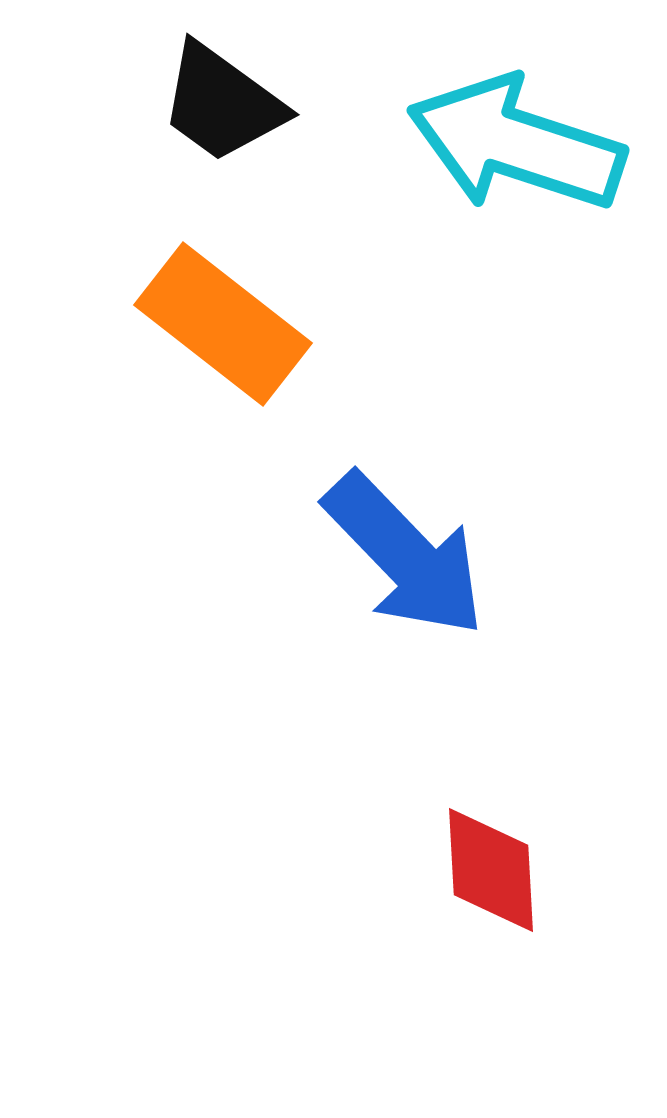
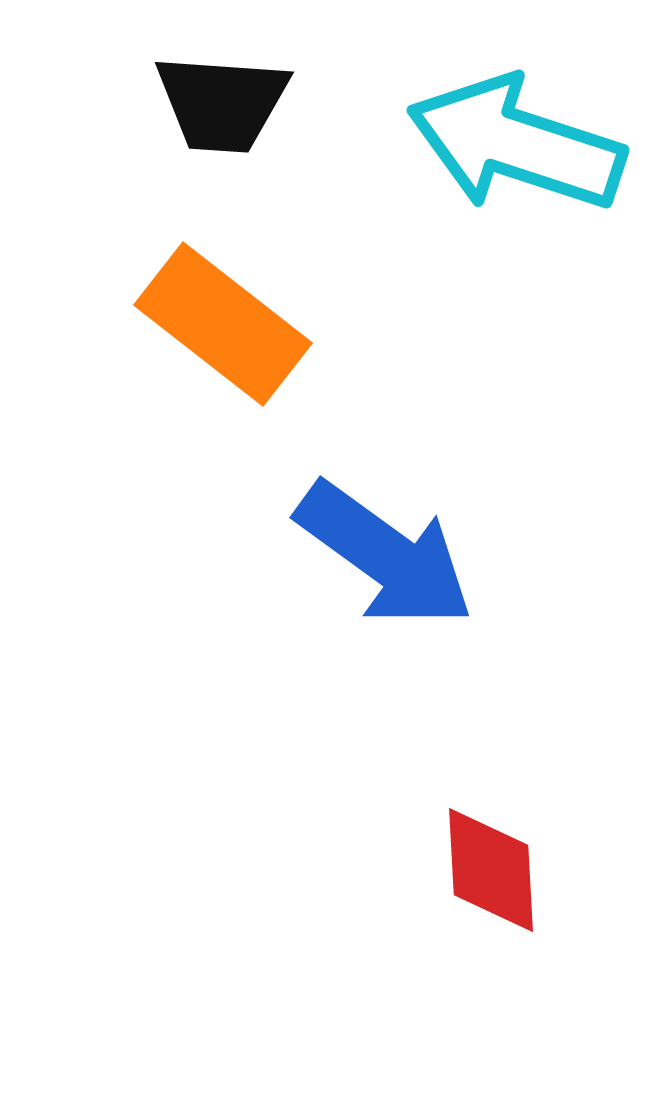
black trapezoid: rotated 32 degrees counterclockwise
blue arrow: moved 20 px left; rotated 10 degrees counterclockwise
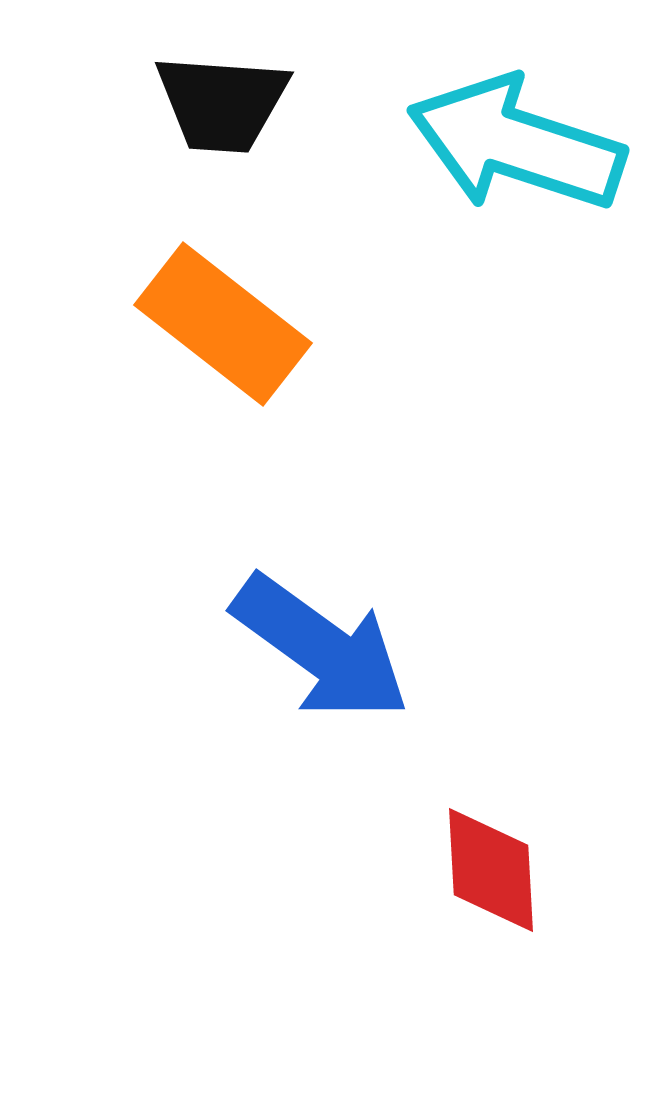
blue arrow: moved 64 px left, 93 px down
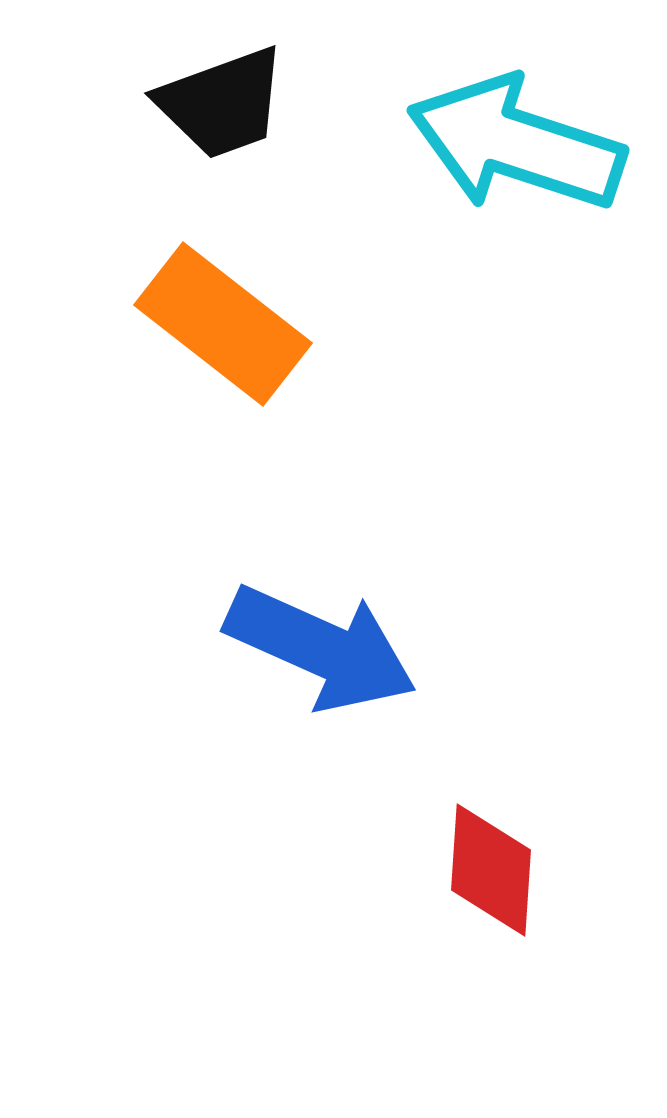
black trapezoid: rotated 24 degrees counterclockwise
blue arrow: rotated 12 degrees counterclockwise
red diamond: rotated 7 degrees clockwise
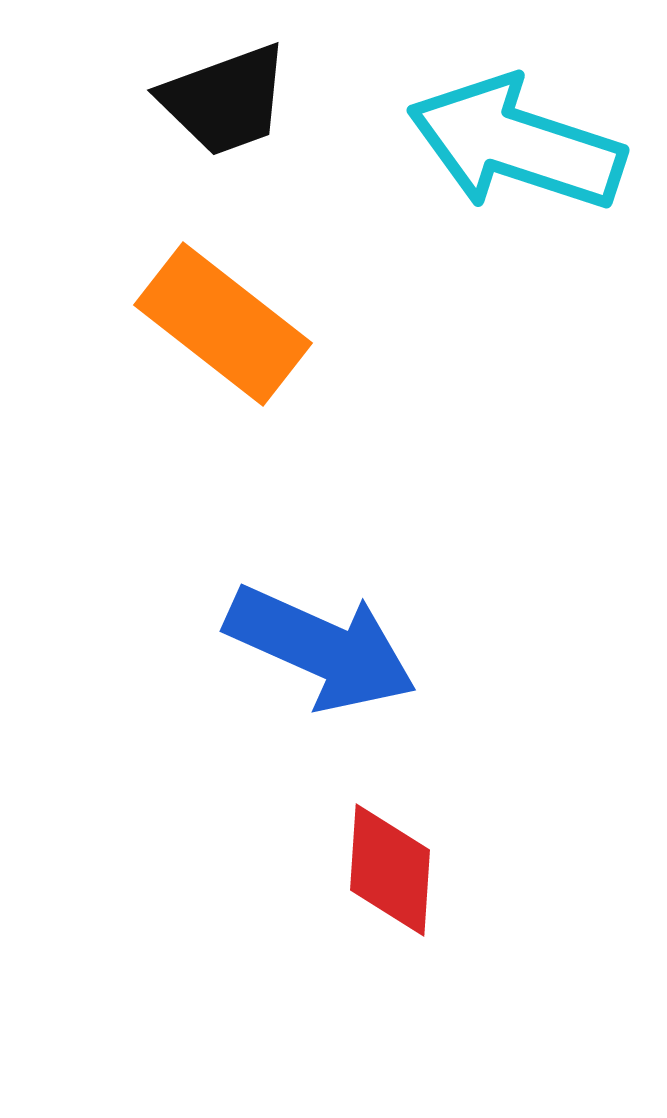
black trapezoid: moved 3 px right, 3 px up
red diamond: moved 101 px left
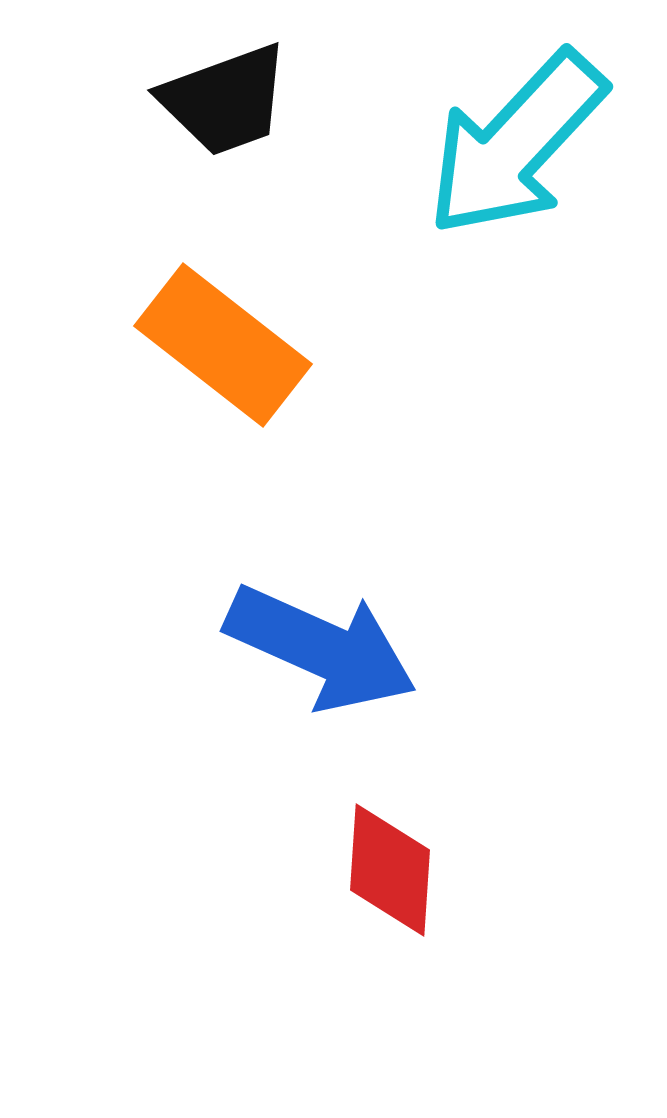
cyan arrow: rotated 65 degrees counterclockwise
orange rectangle: moved 21 px down
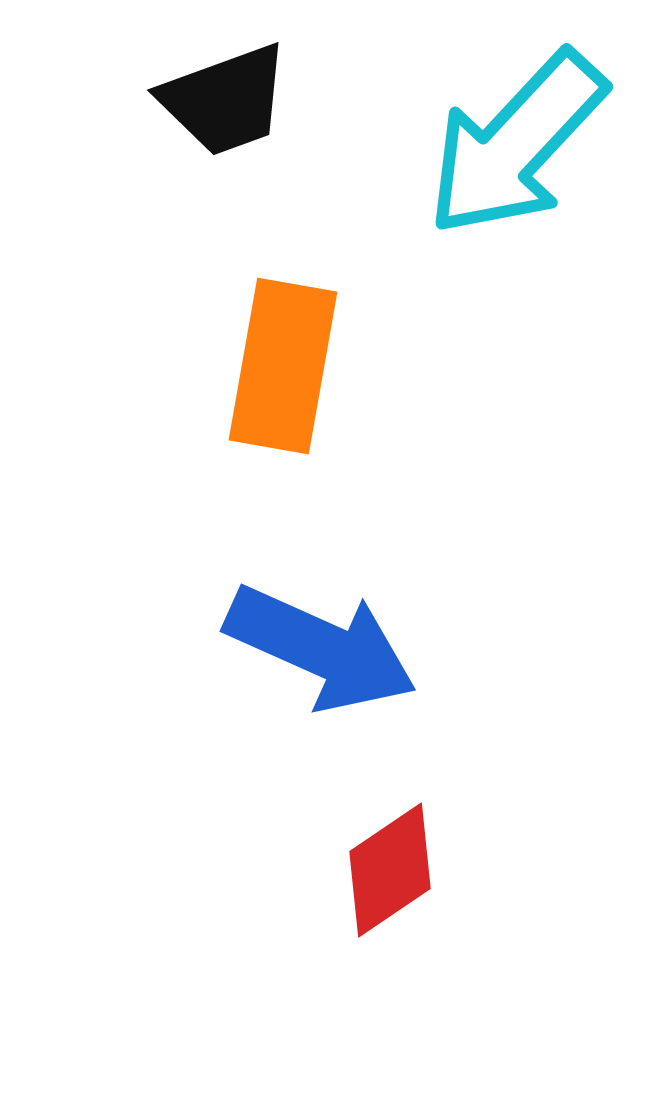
orange rectangle: moved 60 px right, 21 px down; rotated 62 degrees clockwise
red diamond: rotated 52 degrees clockwise
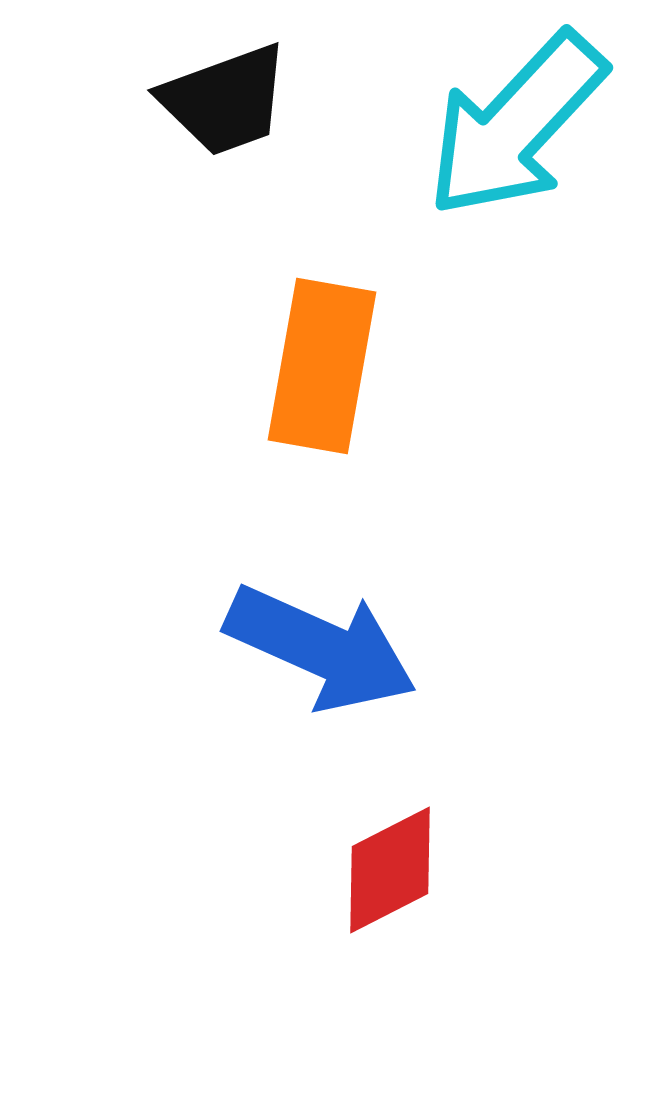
cyan arrow: moved 19 px up
orange rectangle: moved 39 px right
red diamond: rotated 7 degrees clockwise
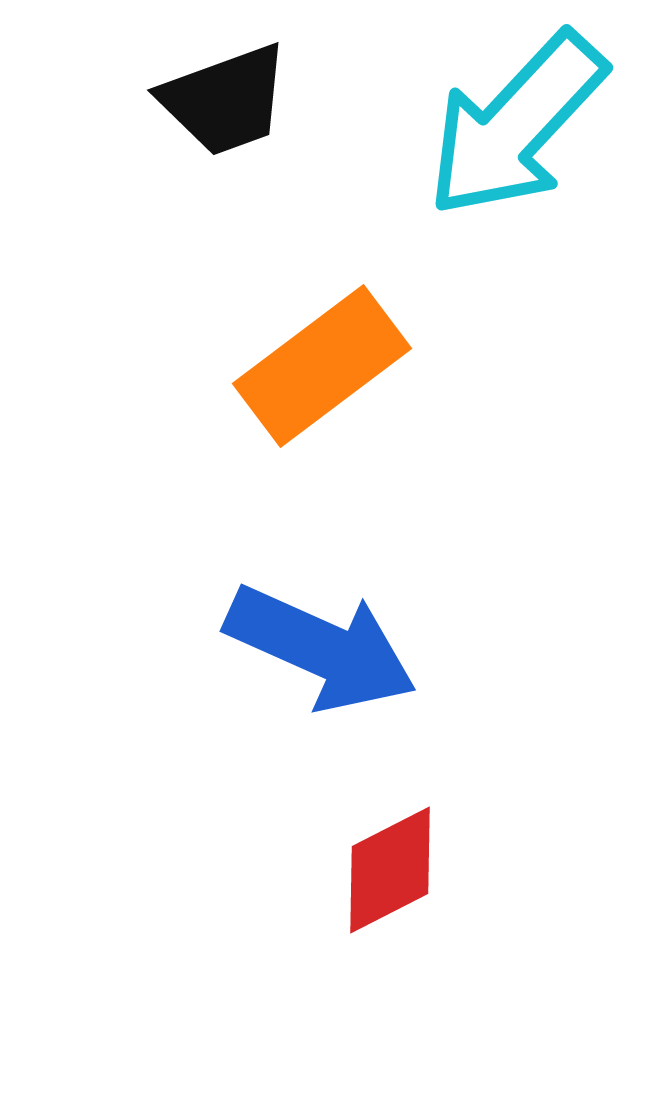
orange rectangle: rotated 43 degrees clockwise
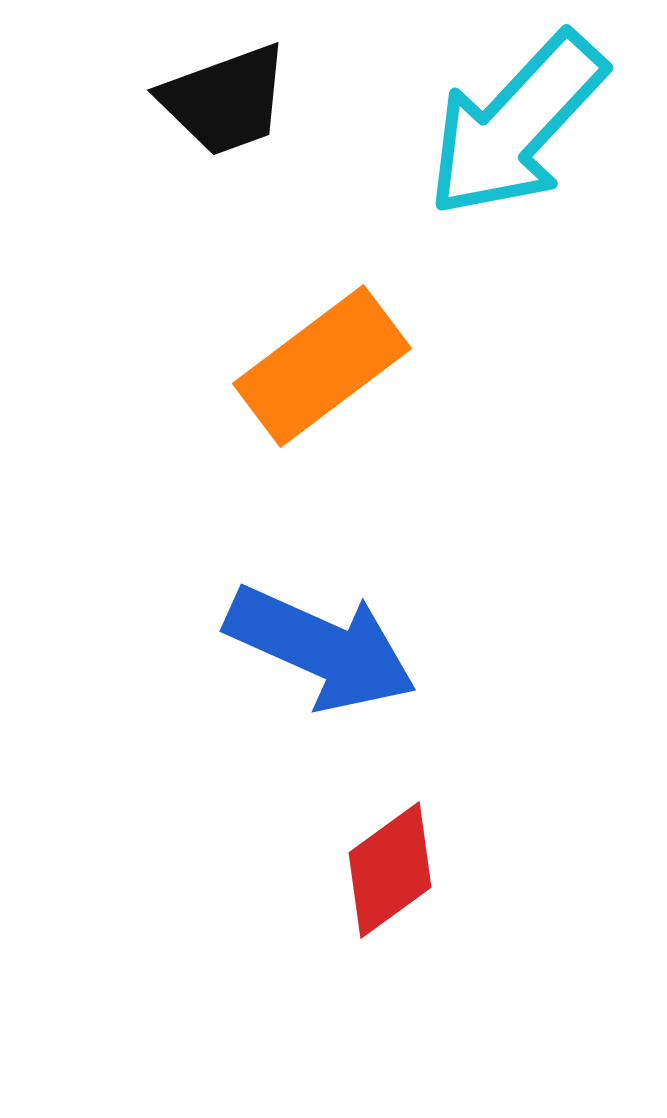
red diamond: rotated 9 degrees counterclockwise
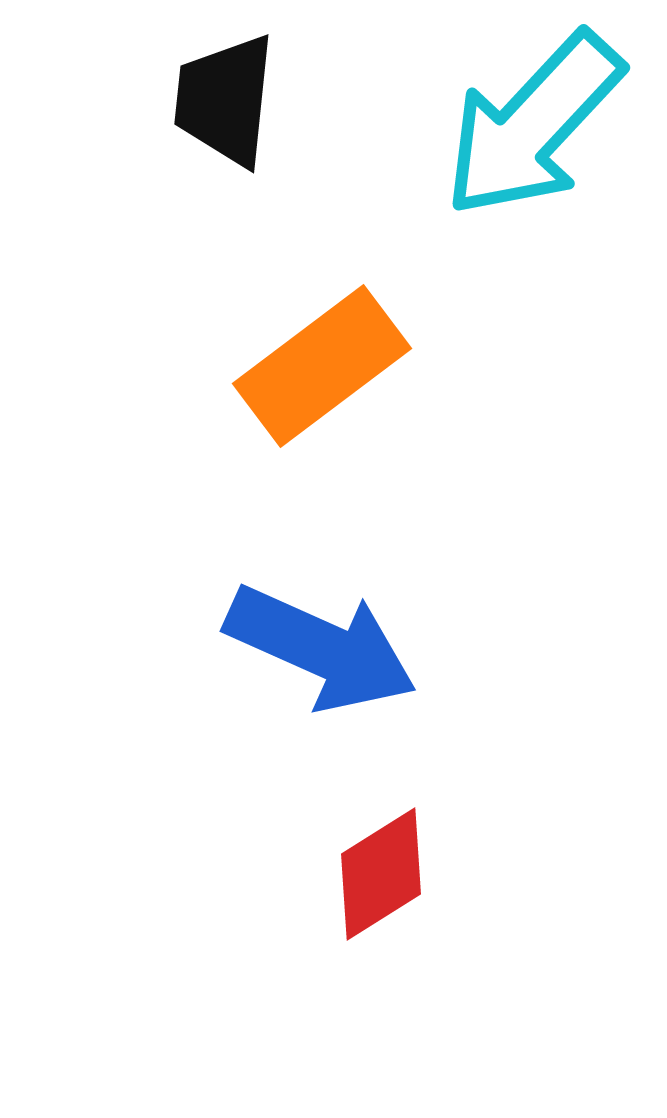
black trapezoid: rotated 116 degrees clockwise
cyan arrow: moved 17 px right
red diamond: moved 9 px left, 4 px down; rotated 4 degrees clockwise
